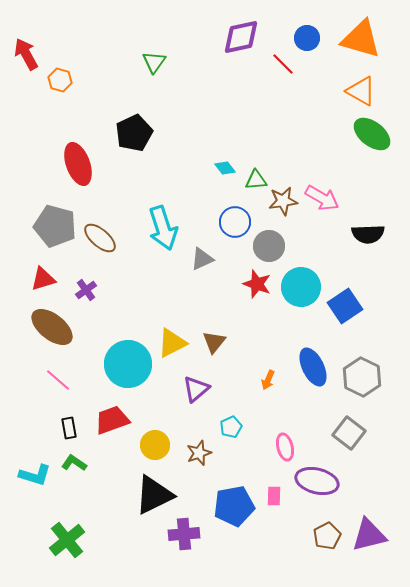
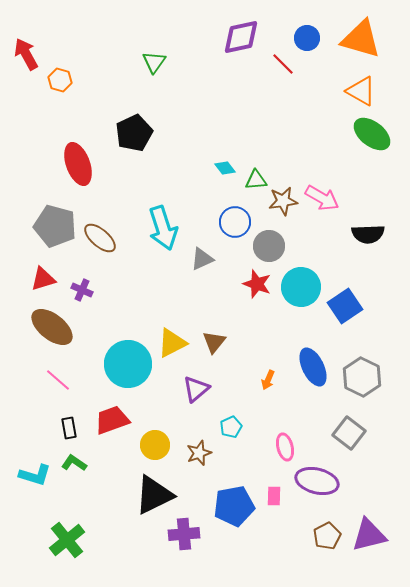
purple cross at (86, 290): moved 4 px left; rotated 30 degrees counterclockwise
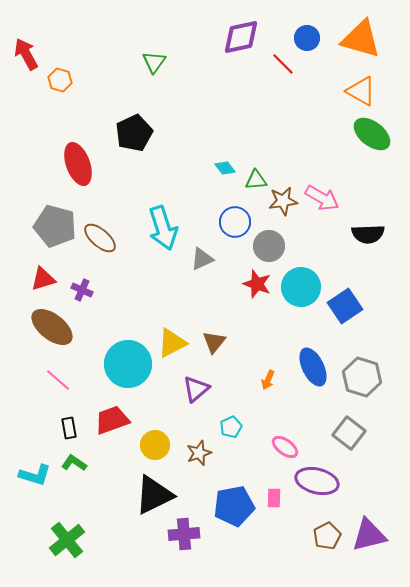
gray hexagon at (362, 377): rotated 9 degrees counterclockwise
pink ellipse at (285, 447): rotated 40 degrees counterclockwise
pink rectangle at (274, 496): moved 2 px down
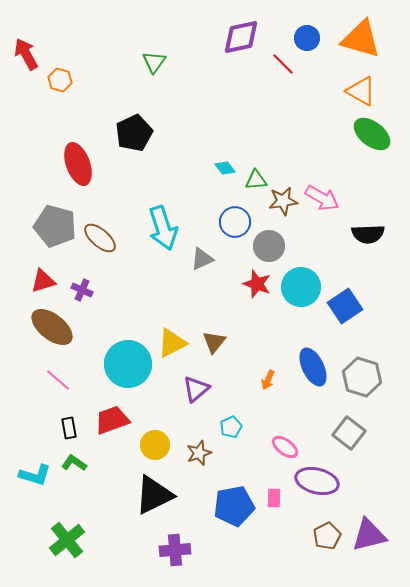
red triangle at (43, 279): moved 2 px down
purple cross at (184, 534): moved 9 px left, 16 px down
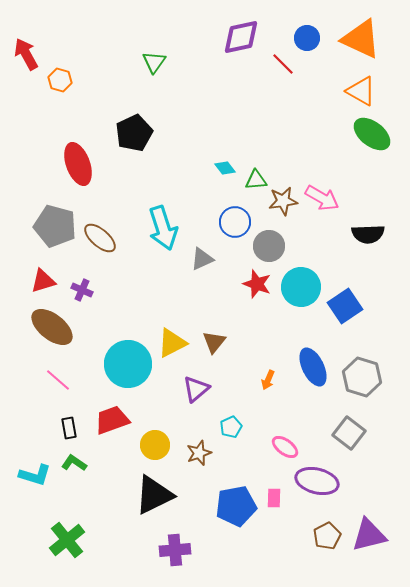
orange triangle at (361, 39): rotated 9 degrees clockwise
blue pentagon at (234, 506): moved 2 px right
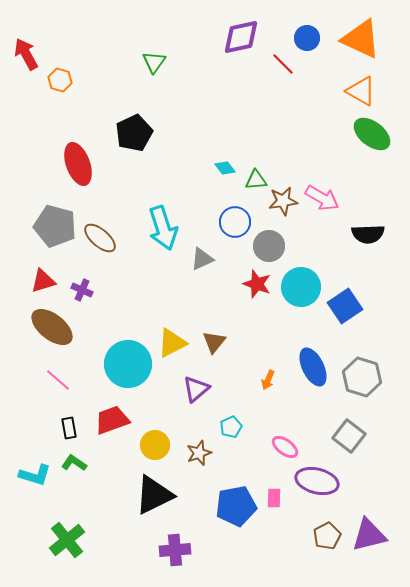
gray square at (349, 433): moved 3 px down
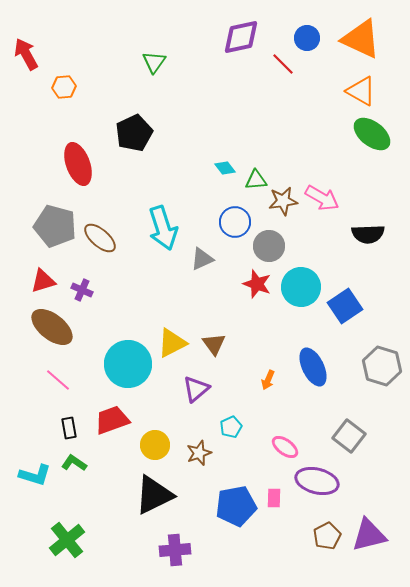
orange hexagon at (60, 80): moved 4 px right, 7 px down; rotated 20 degrees counterclockwise
brown triangle at (214, 342): moved 2 px down; rotated 15 degrees counterclockwise
gray hexagon at (362, 377): moved 20 px right, 11 px up
